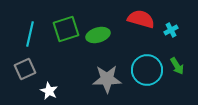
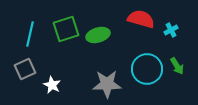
cyan circle: moved 1 px up
gray star: moved 5 px down
white star: moved 3 px right, 6 px up
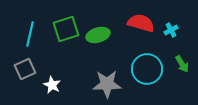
red semicircle: moved 4 px down
green arrow: moved 5 px right, 2 px up
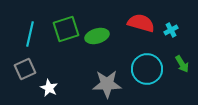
green ellipse: moved 1 px left, 1 px down
white star: moved 3 px left, 3 px down
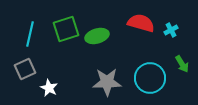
cyan circle: moved 3 px right, 9 px down
gray star: moved 2 px up
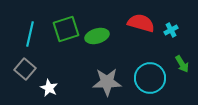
gray square: rotated 25 degrees counterclockwise
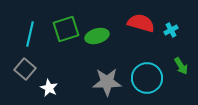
green arrow: moved 1 px left, 2 px down
cyan circle: moved 3 px left
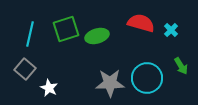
cyan cross: rotated 16 degrees counterclockwise
gray star: moved 3 px right, 1 px down
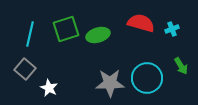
cyan cross: moved 1 px right, 1 px up; rotated 24 degrees clockwise
green ellipse: moved 1 px right, 1 px up
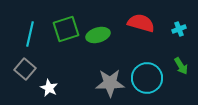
cyan cross: moved 7 px right
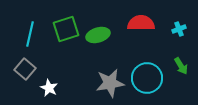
red semicircle: rotated 16 degrees counterclockwise
gray star: rotated 8 degrees counterclockwise
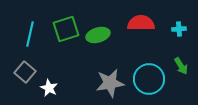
cyan cross: rotated 16 degrees clockwise
gray square: moved 3 px down
cyan circle: moved 2 px right, 1 px down
